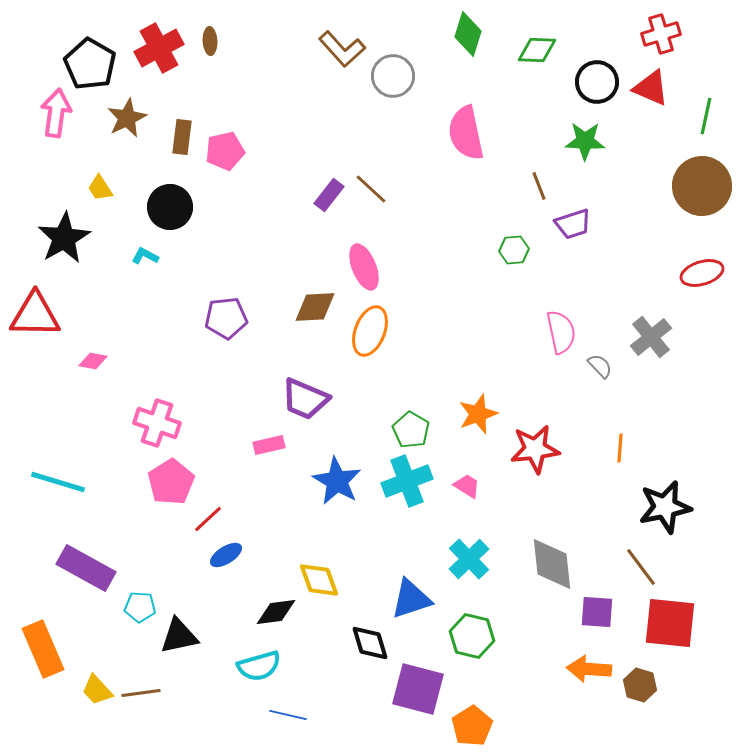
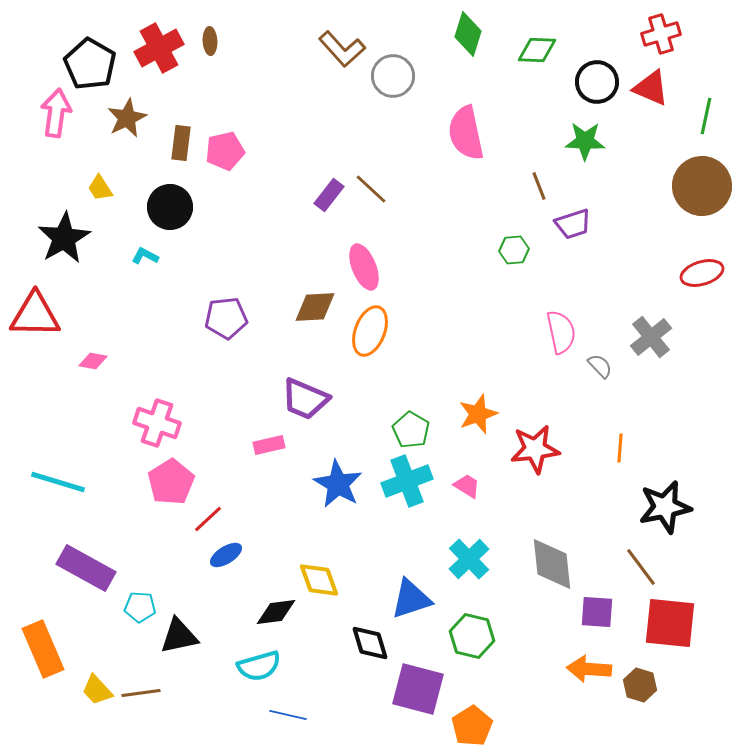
brown rectangle at (182, 137): moved 1 px left, 6 px down
blue star at (337, 481): moved 1 px right, 3 px down
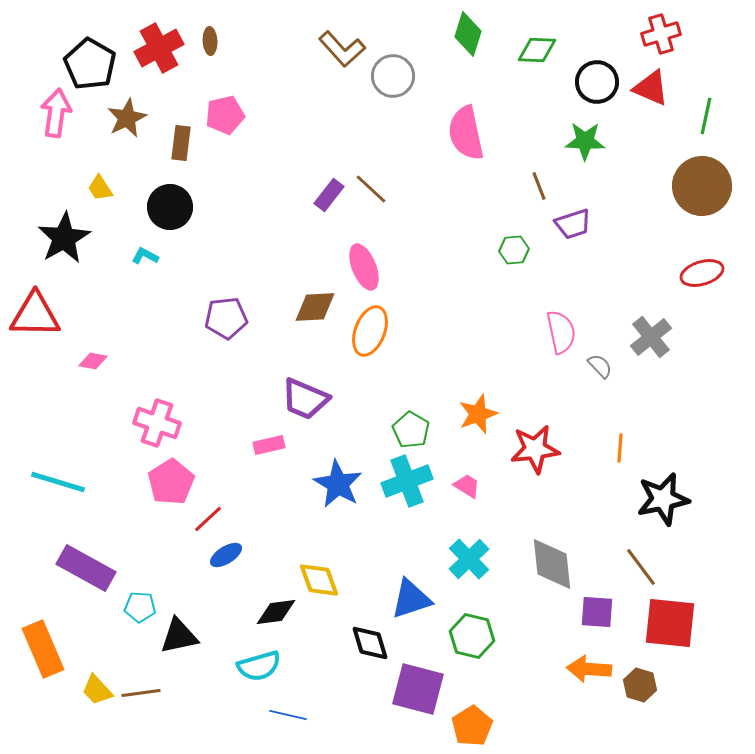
pink pentagon at (225, 151): moved 36 px up
black star at (665, 507): moved 2 px left, 8 px up
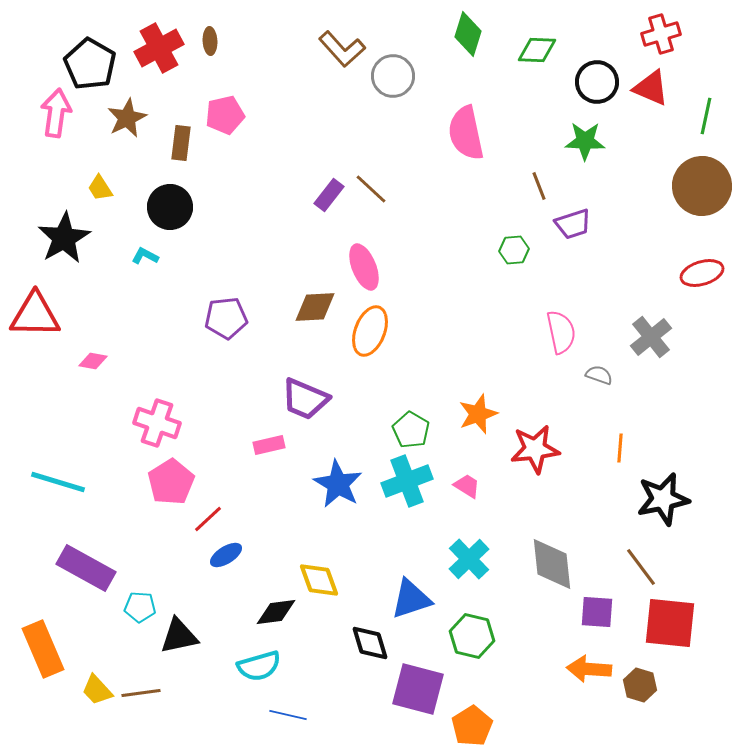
gray semicircle at (600, 366): moved 1 px left, 9 px down; rotated 28 degrees counterclockwise
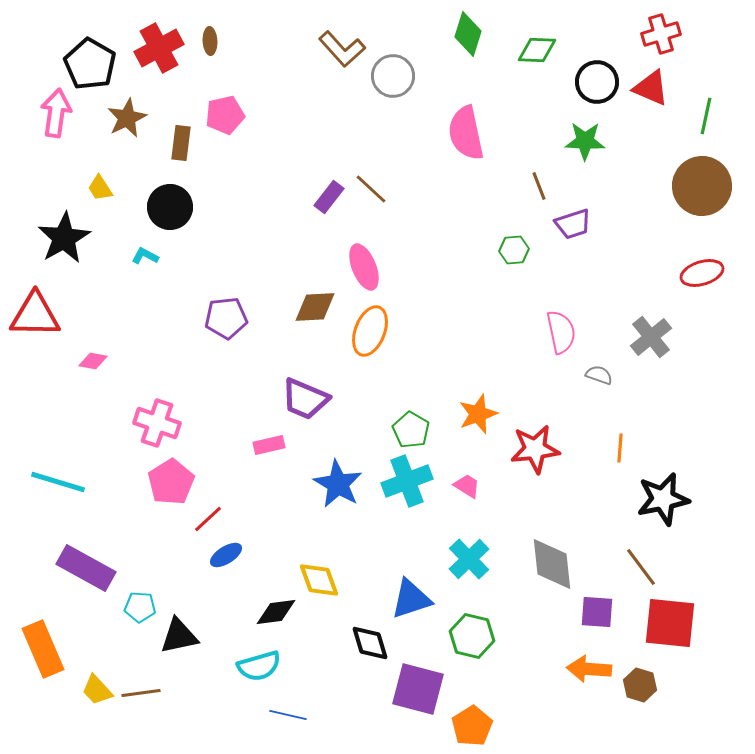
purple rectangle at (329, 195): moved 2 px down
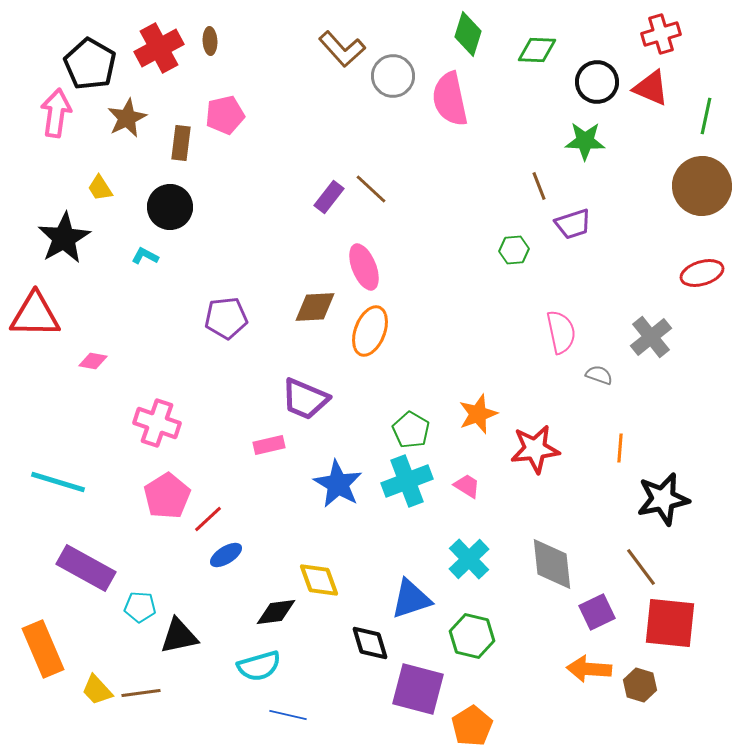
pink semicircle at (466, 133): moved 16 px left, 34 px up
pink pentagon at (171, 482): moved 4 px left, 14 px down
purple square at (597, 612): rotated 30 degrees counterclockwise
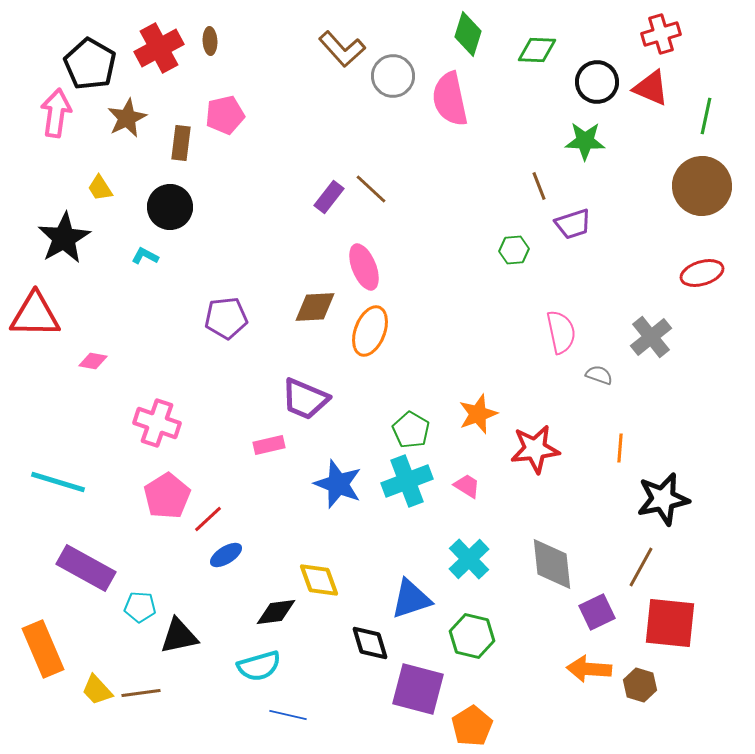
blue star at (338, 484): rotated 9 degrees counterclockwise
brown line at (641, 567): rotated 66 degrees clockwise
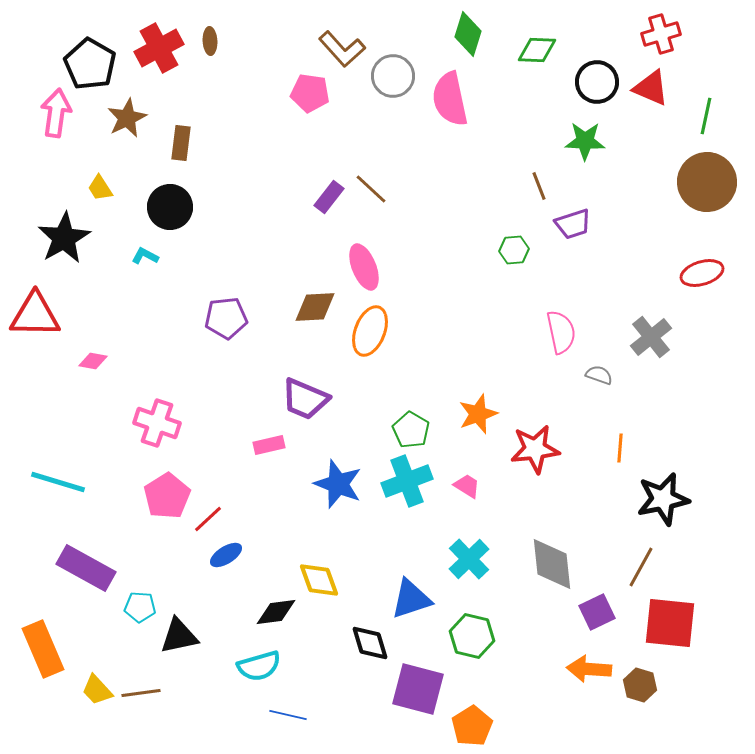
pink pentagon at (225, 115): moved 85 px right, 22 px up; rotated 21 degrees clockwise
brown circle at (702, 186): moved 5 px right, 4 px up
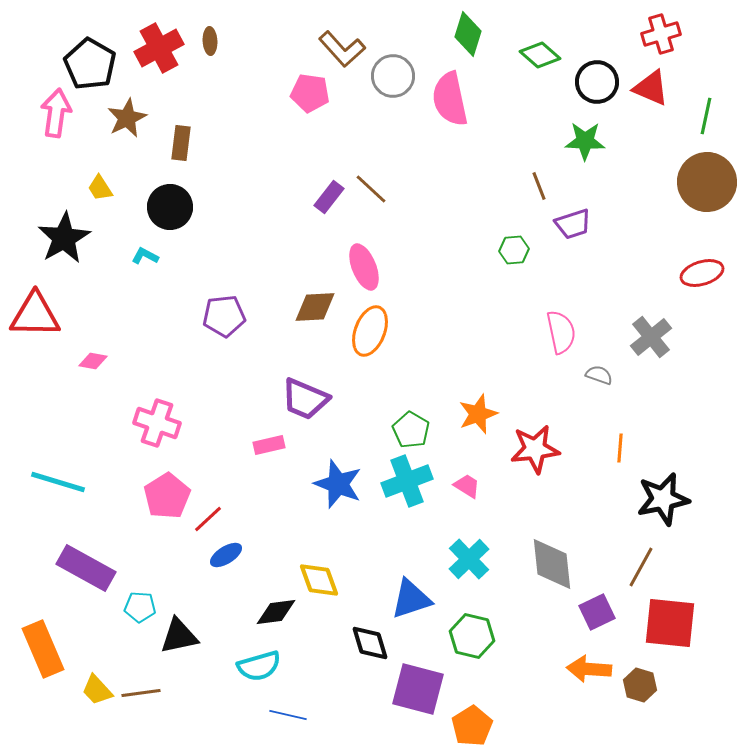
green diamond at (537, 50): moved 3 px right, 5 px down; rotated 39 degrees clockwise
purple pentagon at (226, 318): moved 2 px left, 2 px up
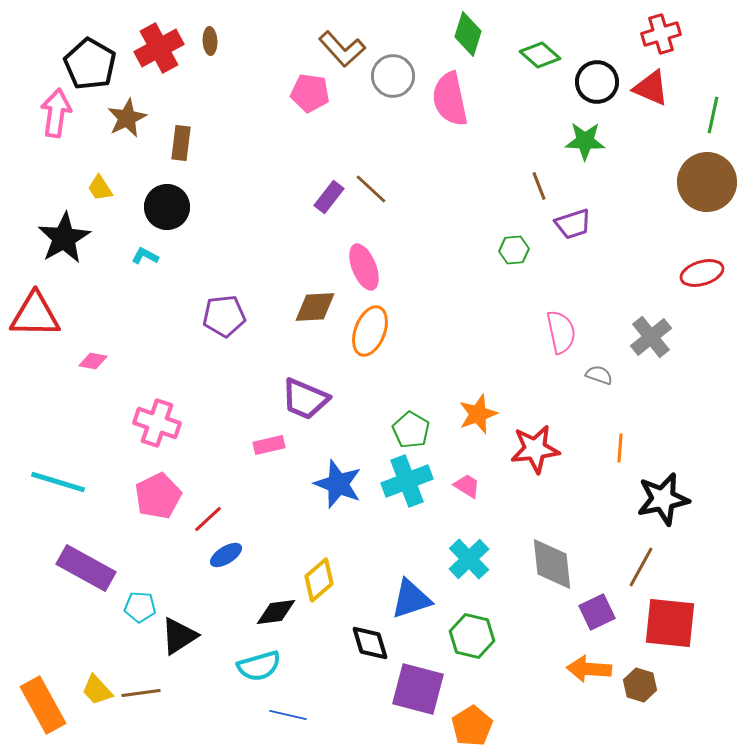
green line at (706, 116): moved 7 px right, 1 px up
black circle at (170, 207): moved 3 px left
pink pentagon at (167, 496): moved 9 px left; rotated 6 degrees clockwise
yellow diamond at (319, 580): rotated 69 degrees clockwise
black triangle at (179, 636): rotated 21 degrees counterclockwise
orange rectangle at (43, 649): moved 56 px down; rotated 6 degrees counterclockwise
